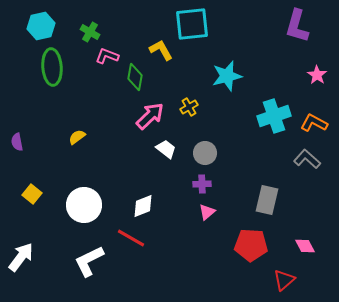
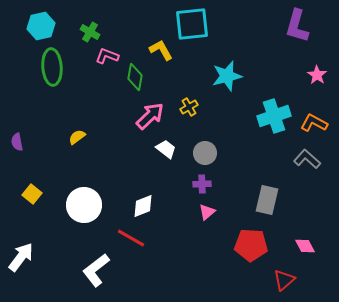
white L-shape: moved 7 px right, 9 px down; rotated 12 degrees counterclockwise
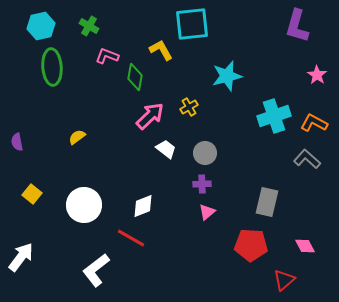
green cross: moved 1 px left, 6 px up
gray rectangle: moved 2 px down
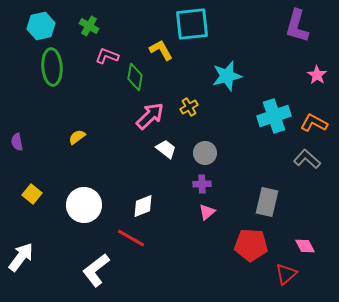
red triangle: moved 2 px right, 6 px up
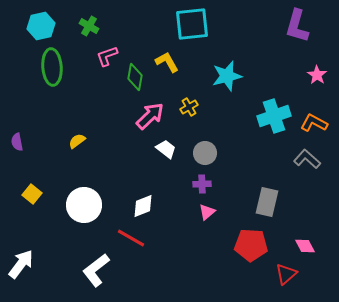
yellow L-shape: moved 6 px right, 12 px down
pink L-shape: rotated 40 degrees counterclockwise
yellow semicircle: moved 4 px down
white arrow: moved 7 px down
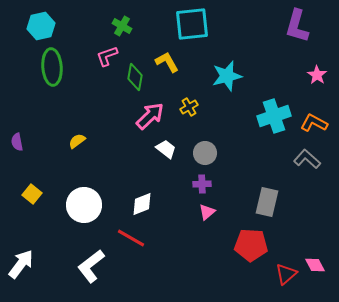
green cross: moved 33 px right
white diamond: moved 1 px left, 2 px up
pink diamond: moved 10 px right, 19 px down
white L-shape: moved 5 px left, 4 px up
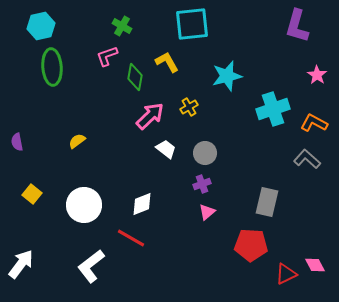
cyan cross: moved 1 px left, 7 px up
purple cross: rotated 18 degrees counterclockwise
red triangle: rotated 15 degrees clockwise
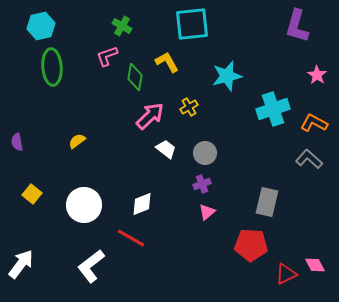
gray L-shape: moved 2 px right
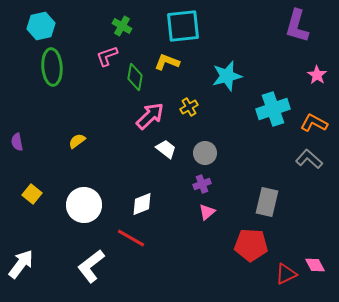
cyan square: moved 9 px left, 2 px down
yellow L-shape: rotated 40 degrees counterclockwise
